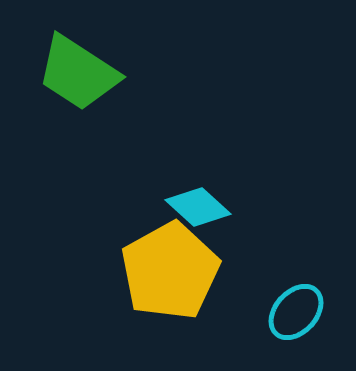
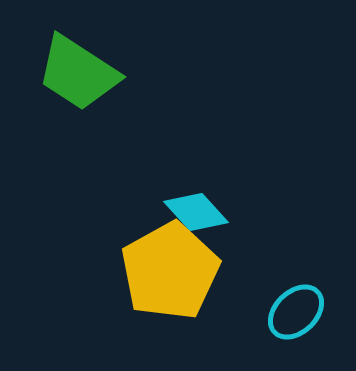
cyan diamond: moved 2 px left, 5 px down; rotated 6 degrees clockwise
cyan ellipse: rotated 4 degrees clockwise
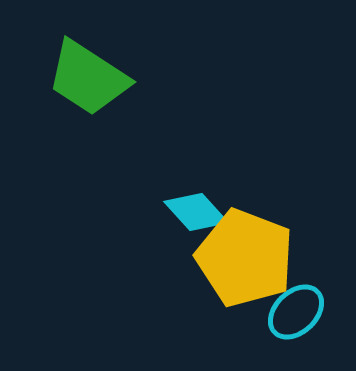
green trapezoid: moved 10 px right, 5 px down
yellow pentagon: moved 75 px right, 13 px up; rotated 22 degrees counterclockwise
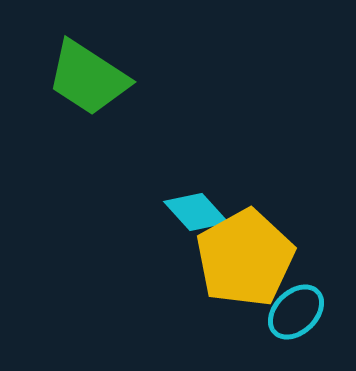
yellow pentagon: rotated 22 degrees clockwise
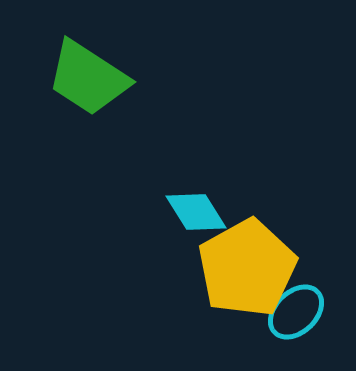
cyan diamond: rotated 10 degrees clockwise
yellow pentagon: moved 2 px right, 10 px down
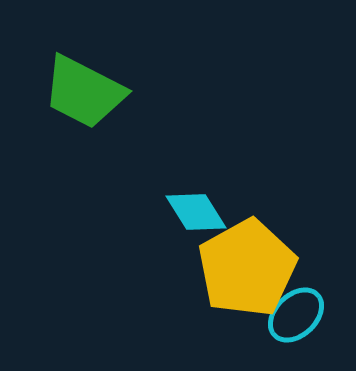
green trapezoid: moved 4 px left, 14 px down; rotated 6 degrees counterclockwise
cyan ellipse: moved 3 px down
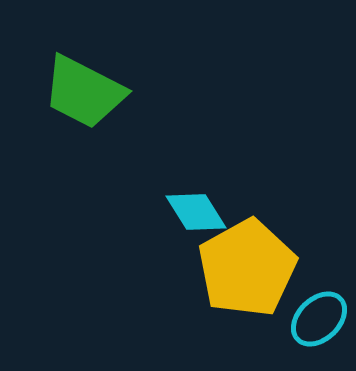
cyan ellipse: moved 23 px right, 4 px down
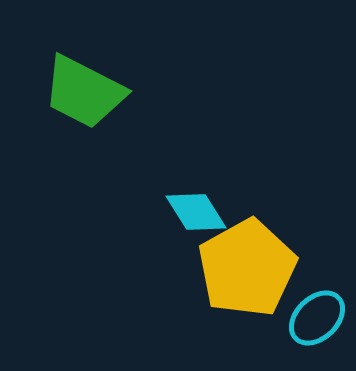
cyan ellipse: moved 2 px left, 1 px up
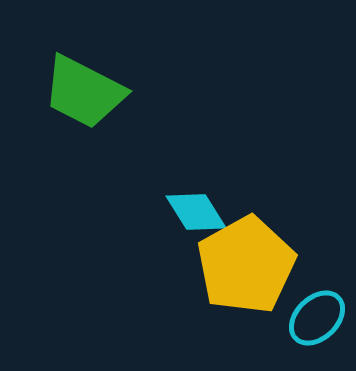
yellow pentagon: moved 1 px left, 3 px up
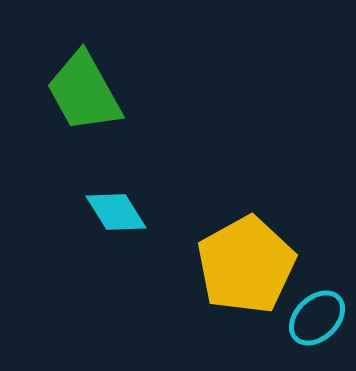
green trapezoid: rotated 34 degrees clockwise
cyan diamond: moved 80 px left
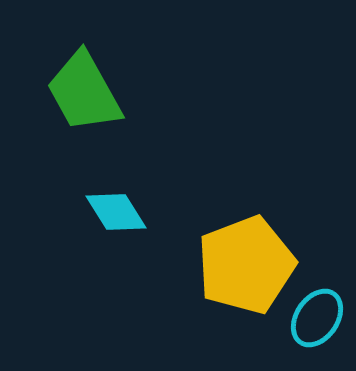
yellow pentagon: rotated 8 degrees clockwise
cyan ellipse: rotated 12 degrees counterclockwise
